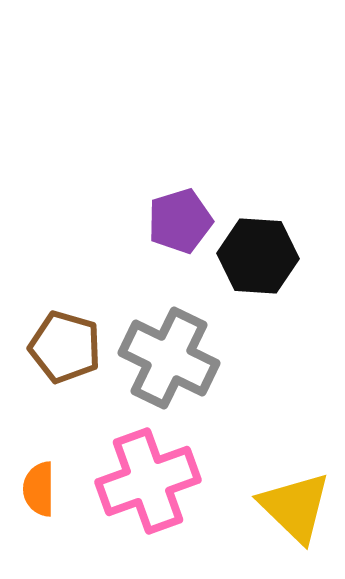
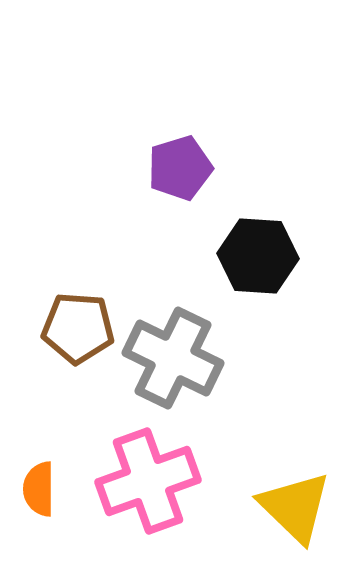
purple pentagon: moved 53 px up
brown pentagon: moved 13 px right, 19 px up; rotated 12 degrees counterclockwise
gray cross: moved 4 px right
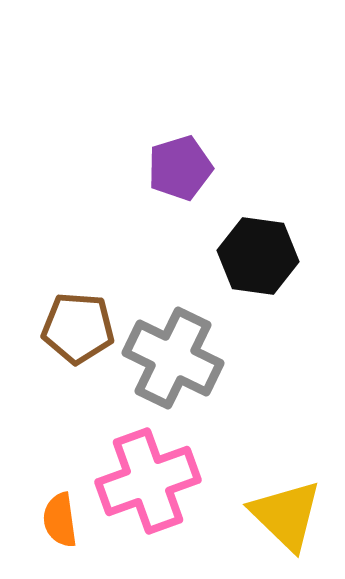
black hexagon: rotated 4 degrees clockwise
orange semicircle: moved 21 px right, 31 px down; rotated 8 degrees counterclockwise
yellow triangle: moved 9 px left, 8 px down
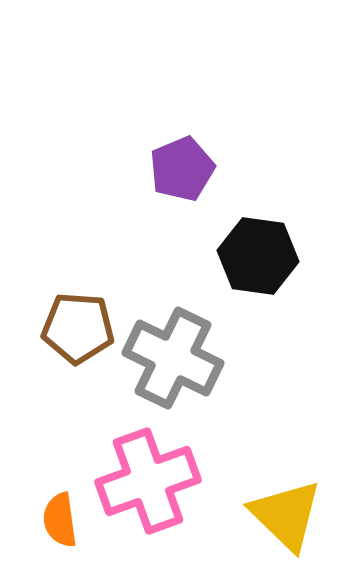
purple pentagon: moved 2 px right, 1 px down; rotated 6 degrees counterclockwise
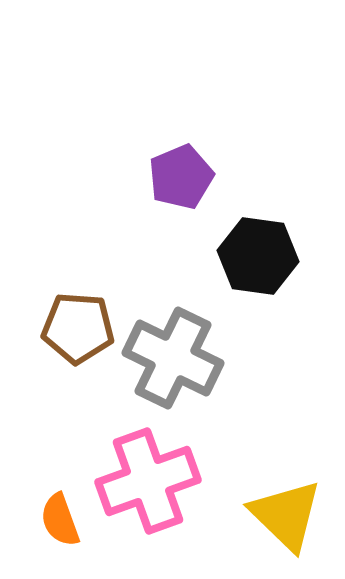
purple pentagon: moved 1 px left, 8 px down
orange semicircle: rotated 12 degrees counterclockwise
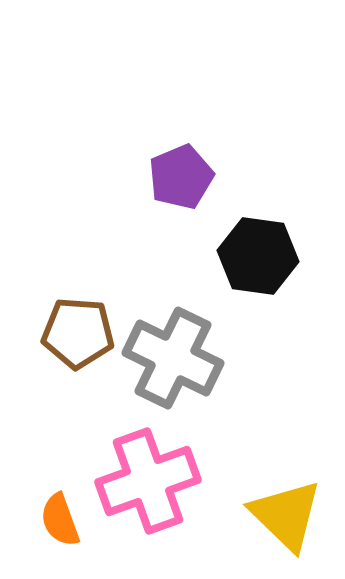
brown pentagon: moved 5 px down
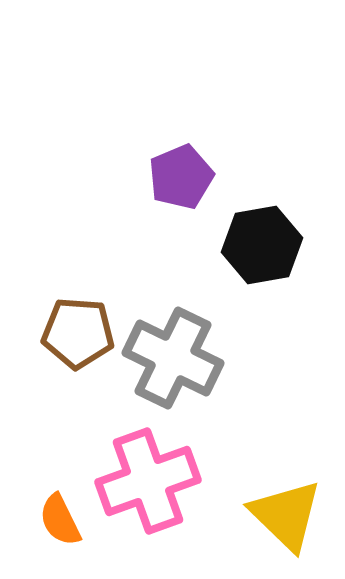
black hexagon: moved 4 px right, 11 px up; rotated 18 degrees counterclockwise
orange semicircle: rotated 6 degrees counterclockwise
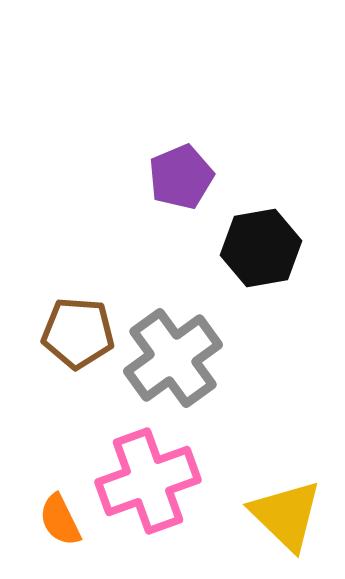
black hexagon: moved 1 px left, 3 px down
gray cross: rotated 28 degrees clockwise
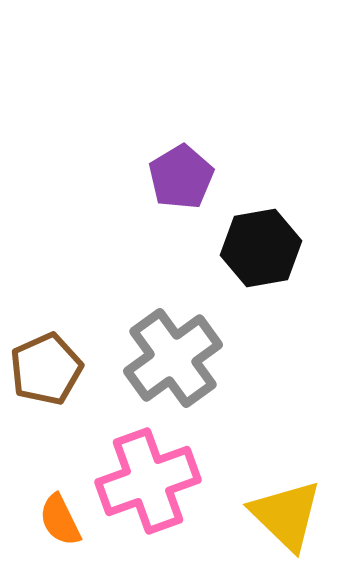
purple pentagon: rotated 8 degrees counterclockwise
brown pentagon: moved 32 px left, 36 px down; rotated 28 degrees counterclockwise
